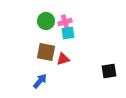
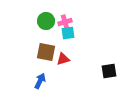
blue arrow: rotated 14 degrees counterclockwise
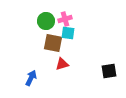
pink cross: moved 3 px up
cyan square: rotated 16 degrees clockwise
brown square: moved 7 px right, 9 px up
red triangle: moved 1 px left, 5 px down
blue arrow: moved 9 px left, 3 px up
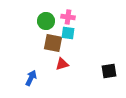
pink cross: moved 3 px right, 2 px up; rotated 24 degrees clockwise
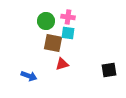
black square: moved 1 px up
blue arrow: moved 2 px left, 2 px up; rotated 84 degrees clockwise
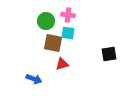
pink cross: moved 2 px up
black square: moved 16 px up
blue arrow: moved 5 px right, 3 px down
